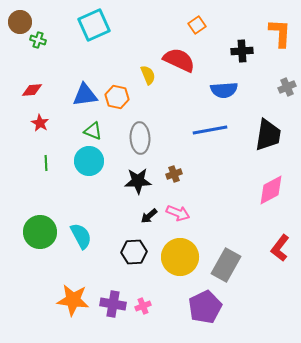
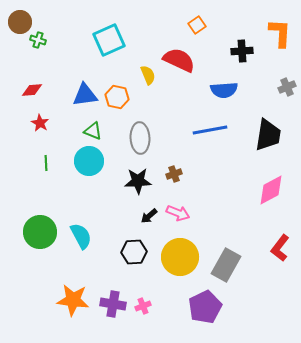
cyan square: moved 15 px right, 15 px down
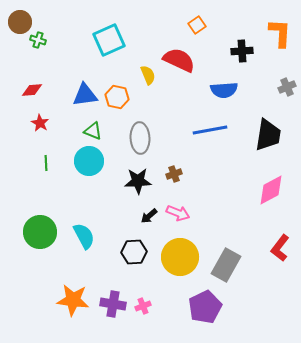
cyan semicircle: moved 3 px right
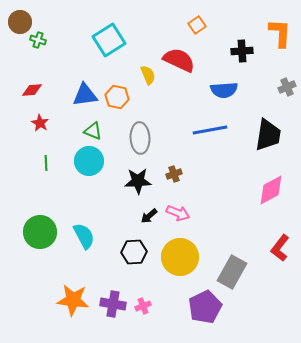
cyan square: rotated 8 degrees counterclockwise
gray rectangle: moved 6 px right, 7 px down
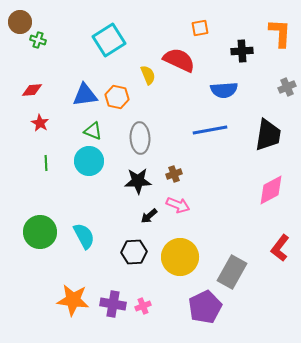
orange square: moved 3 px right, 3 px down; rotated 24 degrees clockwise
pink arrow: moved 8 px up
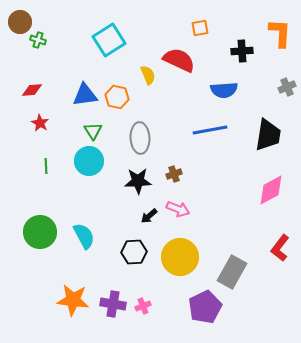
green triangle: rotated 36 degrees clockwise
green line: moved 3 px down
pink arrow: moved 4 px down
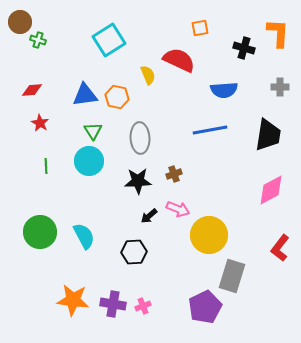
orange L-shape: moved 2 px left
black cross: moved 2 px right, 3 px up; rotated 20 degrees clockwise
gray cross: moved 7 px left; rotated 24 degrees clockwise
yellow circle: moved 29 px right, 22 px up
gray rectangle: moved 4 px down; rotated 12 degrees counterclockwise
